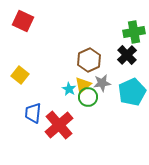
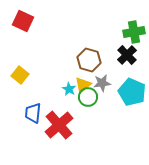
brown hexagon: rotated 20 degrees counterclockwise
cyan pentagon: rotated 24 degrees counterclockwise
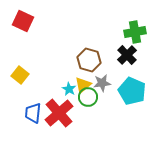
green cross: moved 1 px right
cyan pentagon: moved 1 px up
red cross: moved 12 px up
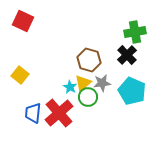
yellow triangle: moved 2 px up
cyan star: moved 1 px right, 2 px up
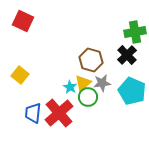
brown hexagon: moved 2 px right
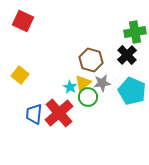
blue trapezoid: moved 1 px right, 1 px down
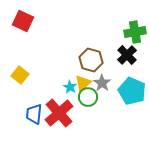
gray star: rotated 30 degrees counterclockwise
